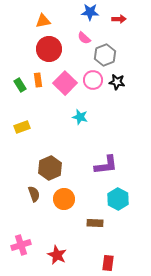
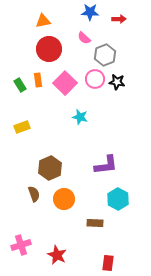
pink circle: moved 2 px right, 1 px up
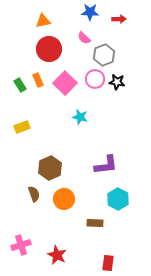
gray hexagon: moved 1 px left
orange rectangle: rotated 16 degrees counterclockwise
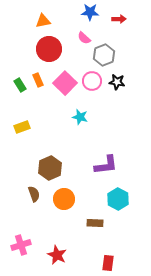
pink circle: moved 3 px left, 2 px down
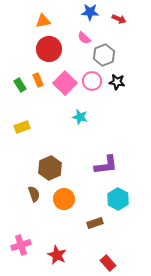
red arrow: rotated 24 degrees clockwise
brown rectangle: rotated 21 degrees counterclockwise
red rectangle: rotated 49 degrees counterclockwise
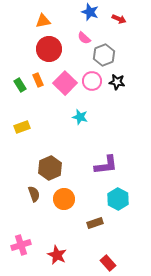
blue star: rotated 18 degrees clockwise
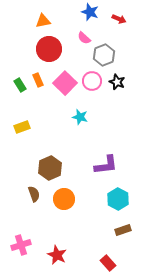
black star: rotated 14 degrees clockwise
brown rectangle: moved 28 px right, 7 px down
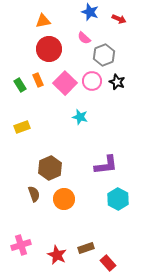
brown rectangle: moved 37 px left, 18 px down
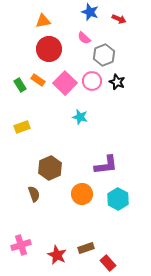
orange rectangle: rotated 32 degrees counterclockwise
orange circle: moved 18 px right, 5 px up
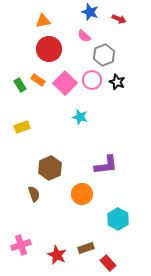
pink semicircle: moved 2 px up
pink circle: moved 1 px up
cyan hexagon: moved 20 px down
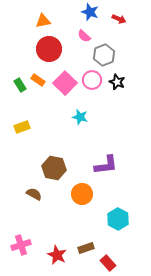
brown hexagon: moved 4 px right; rotated 25 degrees counterclockwise
brown semicircle: rotated 42 degrees counterclockwise
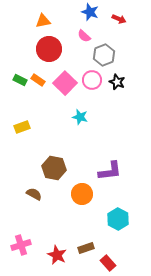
green rectangle: moved 5 px up; rotated 32 degrees counterclockwise
purple L-shape: moved 4 px right, 6 px down
